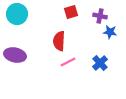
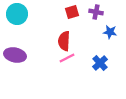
red square: moved 1 px right
purple cross: moved 4 px left, 4 px up
red semicircle: moved 5 px right
pink line: moved 1 px left, 4 px up
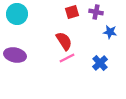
red semicircle: rotated 144 degrees clockwise
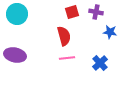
red semicircle: moved 5 px up; rotated 18 degrees clockwise
pink line: rotated 21 degrees clockwise
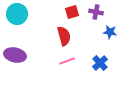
pink line: moved 3 px down; rotated 14 degrees counterclockwise
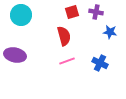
cyan circle: moved 4 px right, 1 px down
blue cross: rotated 21 degrees counterclockwise
